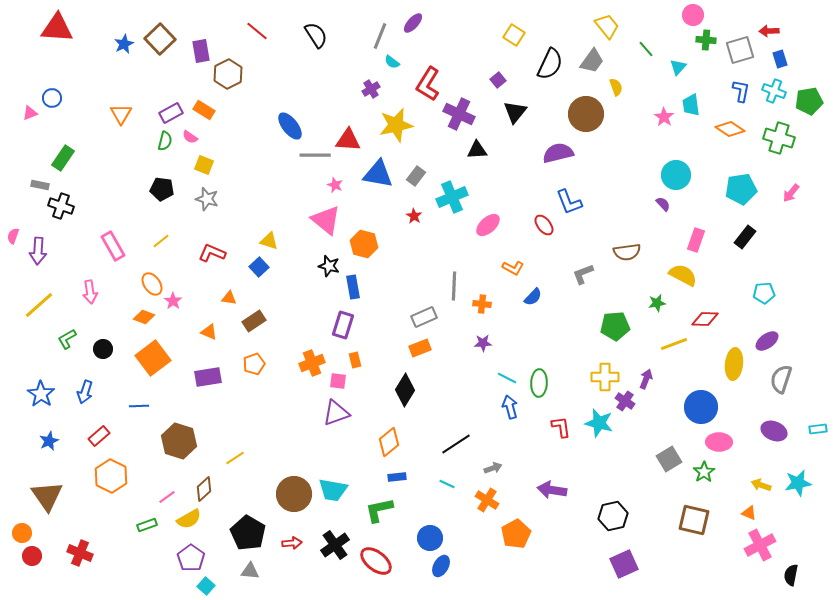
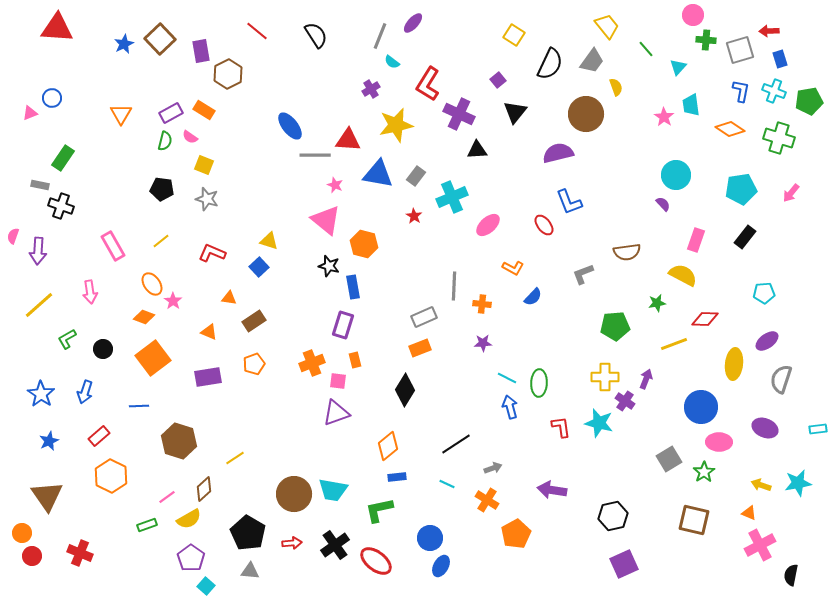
purple ellipse at (774, 431): moved 9 px left, 3 px up
orange diamond at (389, 442): moved 1 px left, 4 px down
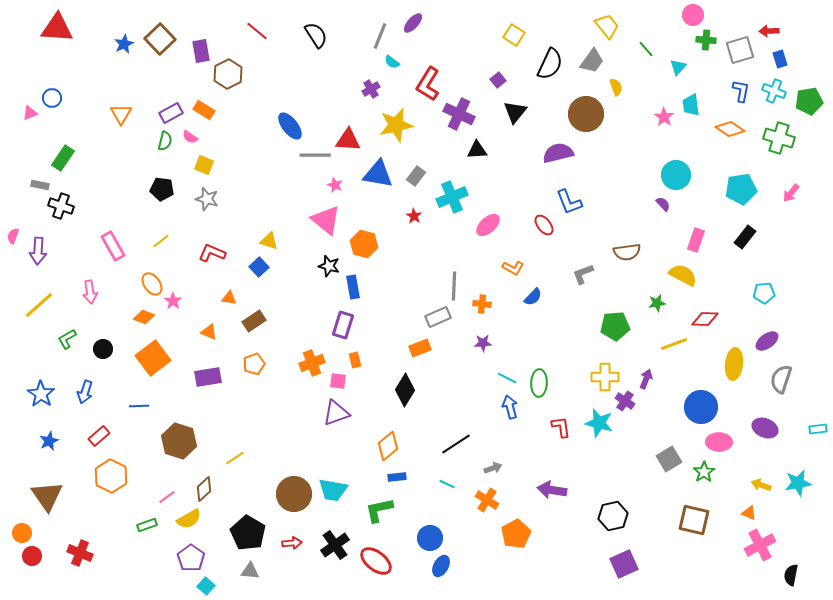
gray rectangle at (424, 317): moved 14 px right
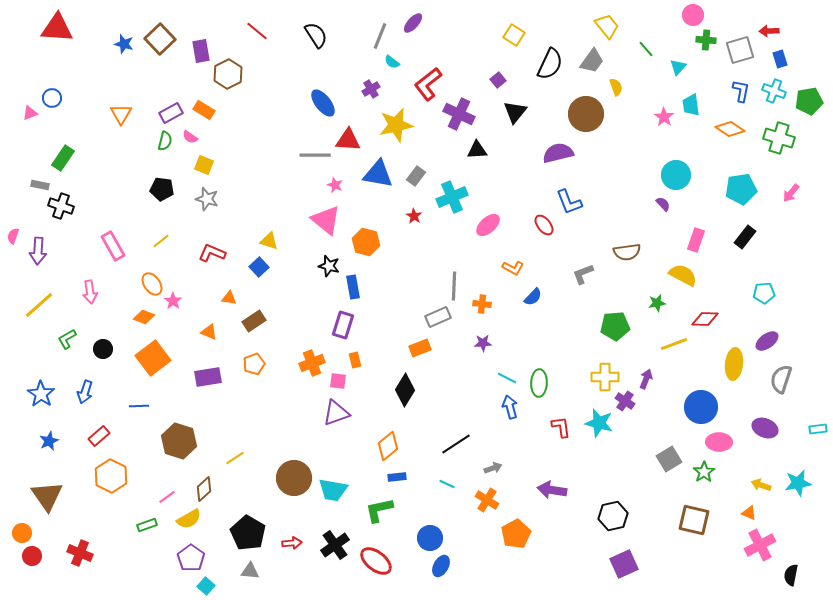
blue star at (124, 44): rotated 30 degrees counterclockwise
red L-shape at (428, 84): rotated 20 degrees clockwise
blue ellipse at (290, 126): moved 33 px right, 23 px up
orange hexagon at (364, 244): moved 2 px right, 2 px up
brown circle at (294, 494): moved 16 px up
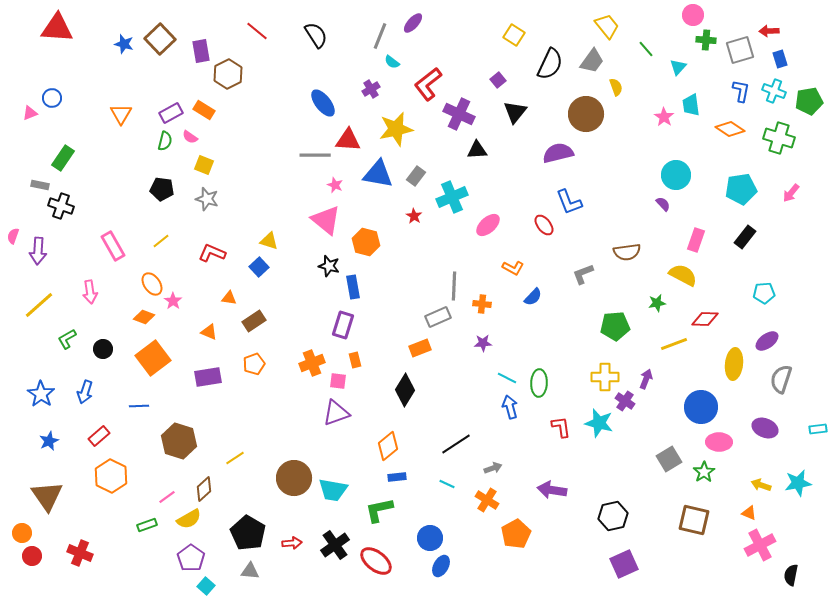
yellow star at (396, 125): moved 4 px down
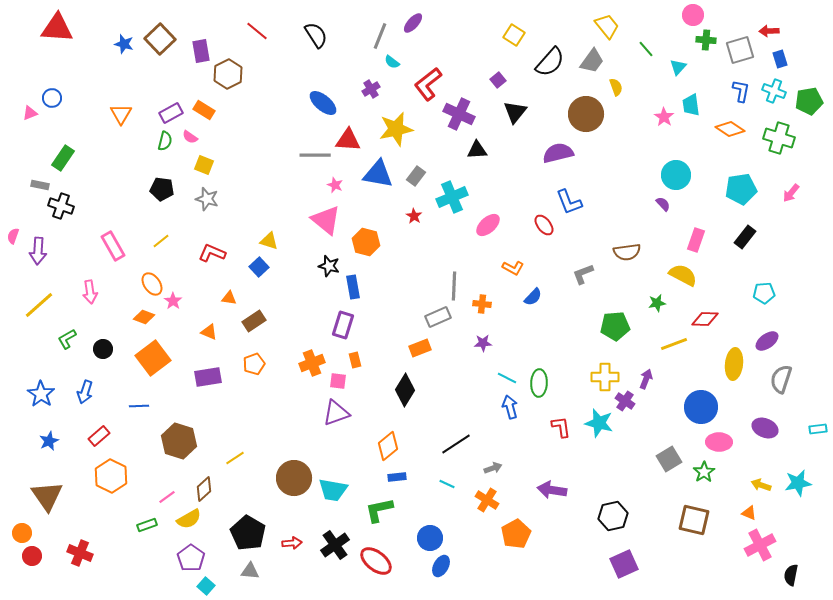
black semicircle at (550, 64): moved 2 px up; rotated 16 degrees clockwise
blue ellipse at (323, 103): rotated 12 degrees counterclockwise
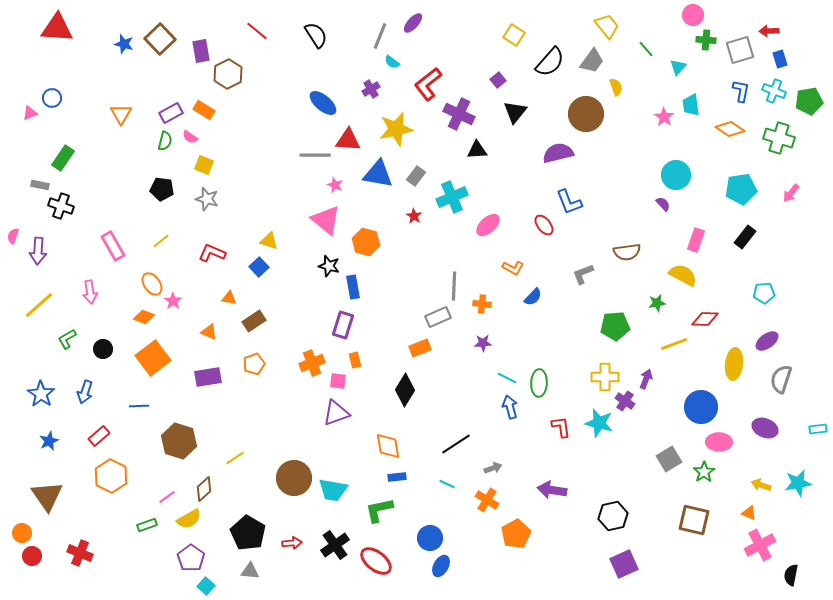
orange diamond at (388, 446): rotated 60 degrees counterclockwise
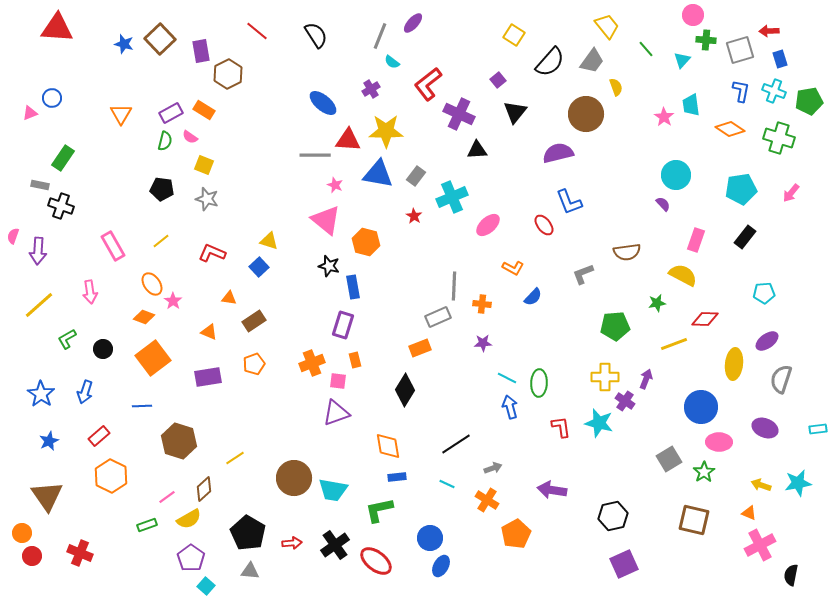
cyan triangle at (678, 67): moved 4 px right, 7 px up
yellow star at (396, 129): moved 10 px left, 2 px down; rotated 12 degrees clockwise
blue line at (139, 406): moved 3 px right
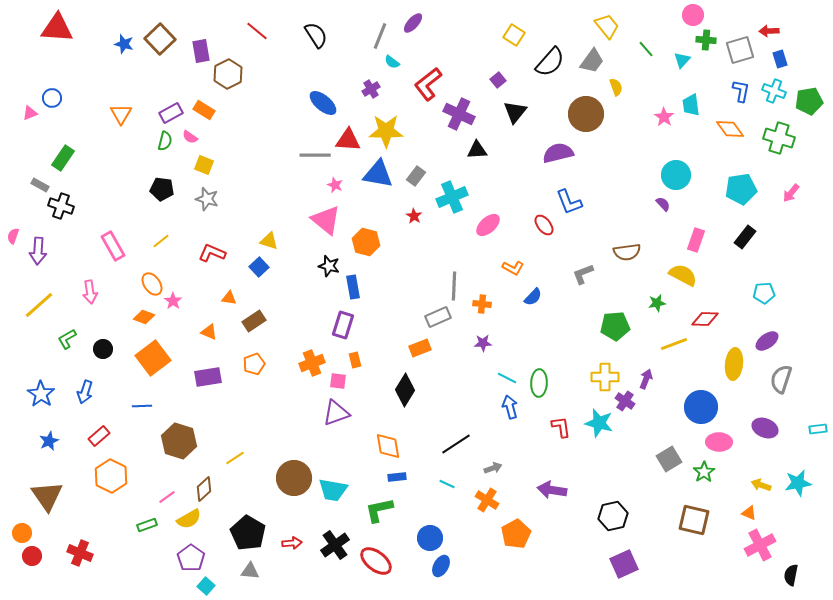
orange diamond at (730, 129): rotated 20 degrees clockwise
gray rectangle at (40, 185): rotated 18 degrees clockwise
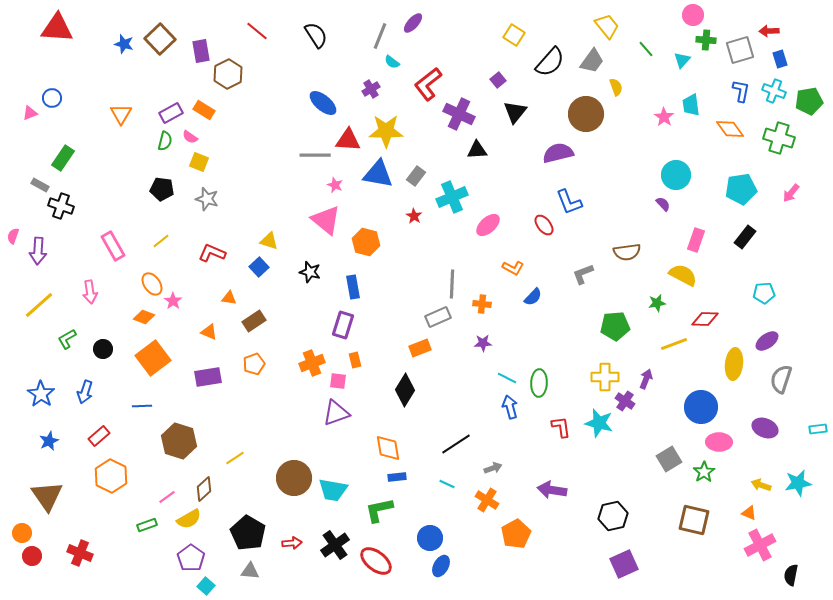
yellow square at (204, 165): moved 5 px left, 3 px up
black star at (329, 266): moved 19 px left, 6 px down
gray line at (454, 286): moved 2 px left, 2 px up
orange diamond at (388, 446): moved 2 px down
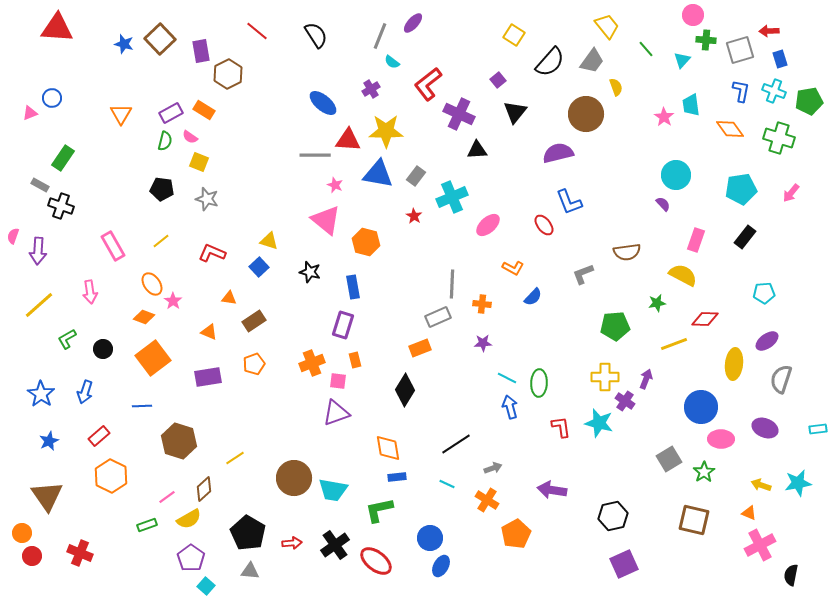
pink ellipse at (719, 442): moved 2 px right, 3 px up
